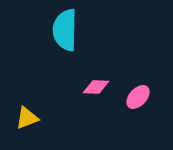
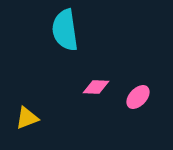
cyan semicircle: rotated 9 degrees counterclockwise
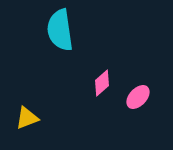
cyan semicircle: moved 5 px left
pink diamond: moved 6 px right, 4 px up; rotated 44 degrees counterclockwise
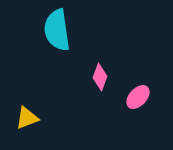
cyan semicircle: moved 3 px left
pink diamond: moved 2 px left, 6 px up; rotated 28 degrees counterclockwise
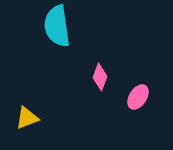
cyan semicircle: moved 4 px up
pink ellipse: rotated 10 degrees counterclockwise
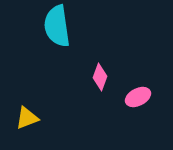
pink ellipse: rotated 30 degrees clockwise
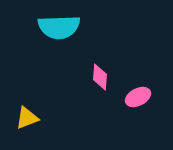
cyan semicircle: moved 2 px right, 1 px down; rotated 84 degrees counterclockwise
pink diamond: rotated 16 degrees counterclockwise
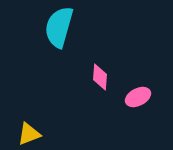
cyan semicircle: rotated 108 degrees clockwise
yellow triangle: moved 2 px right, 16 px down
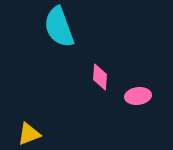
cyan semicircle: rotated 36 degrees counterclockwise
pink ellipse: moved 1 px up; rotated 20 degrees clockwise
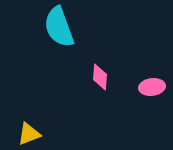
pink ellipse: moved 14 px right, 9 px up
